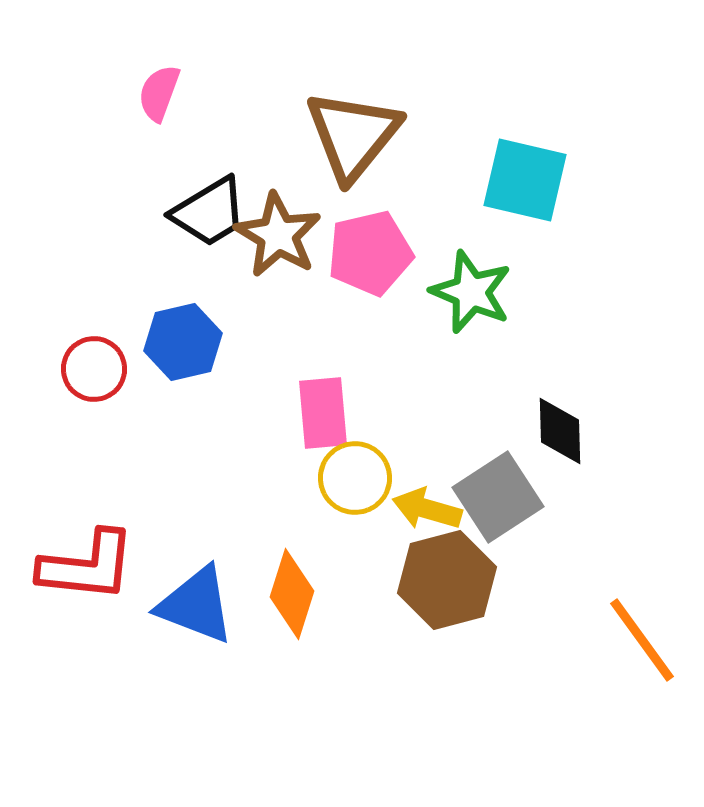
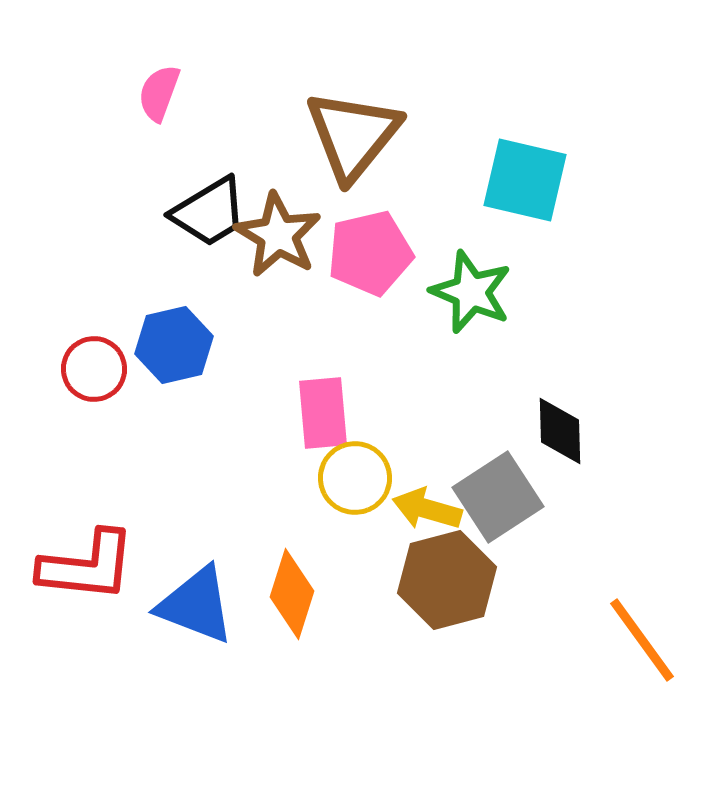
blue hexagon: moved 9 px left, 3 px down
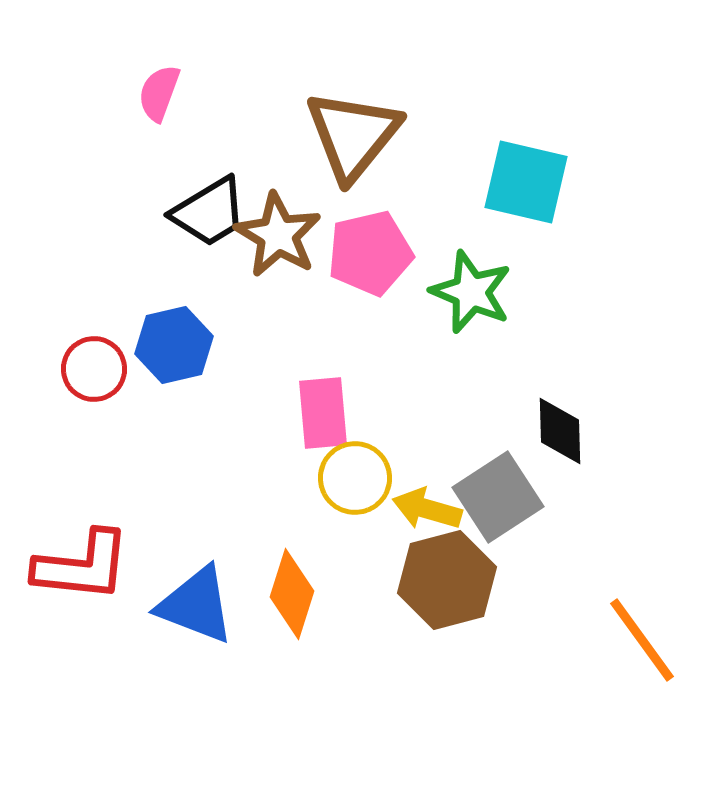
cyan square: moved 1 px right, 2 px down
red L-shape: moved 5 px left
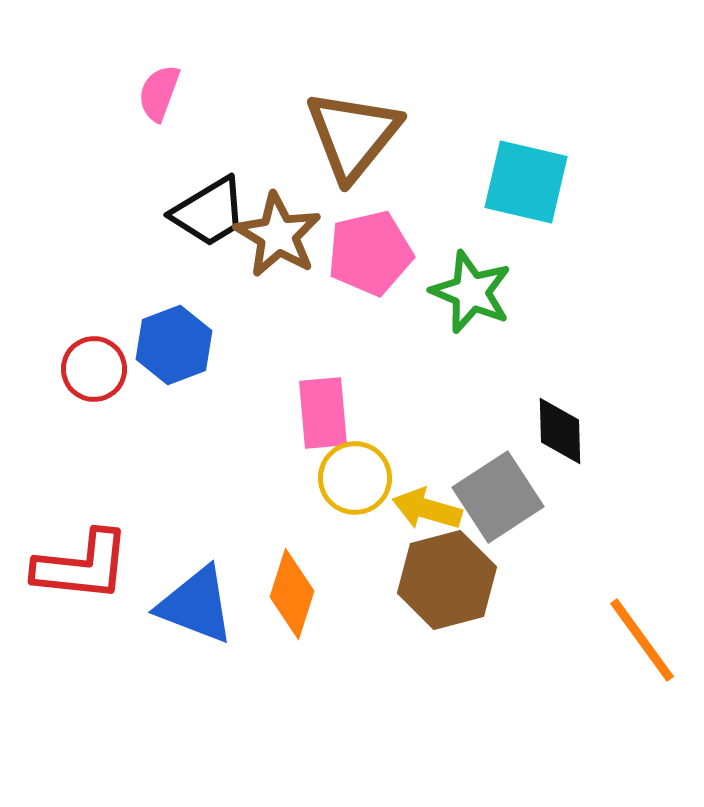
blue hexagon: rotated 8 degrees counterclockwise
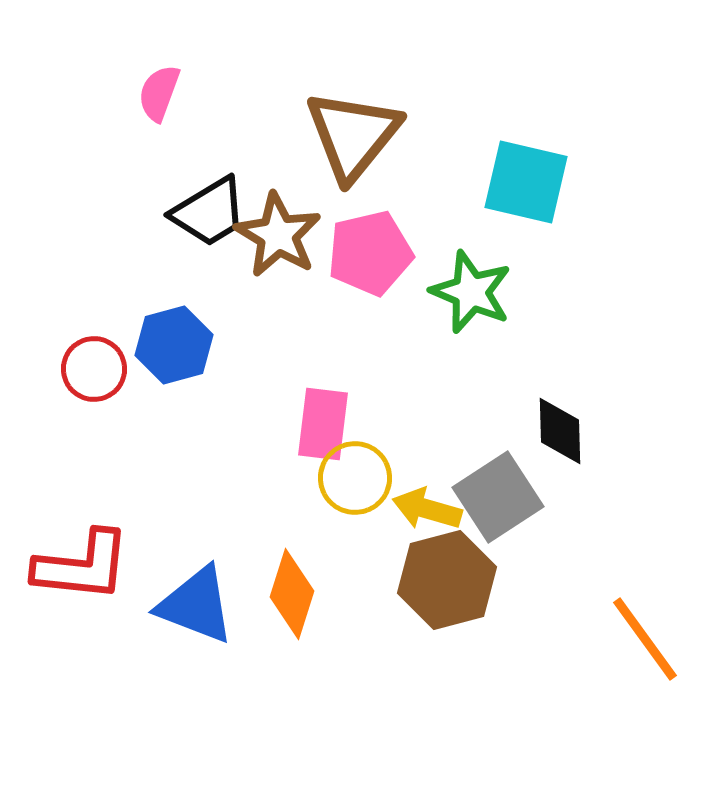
blue hexagon: rotated 6 degrees clockwise
pink rectangle: moved 11 px down; rotated 12 degrees clockwise
orange line: moved 3 px right, 1 px up
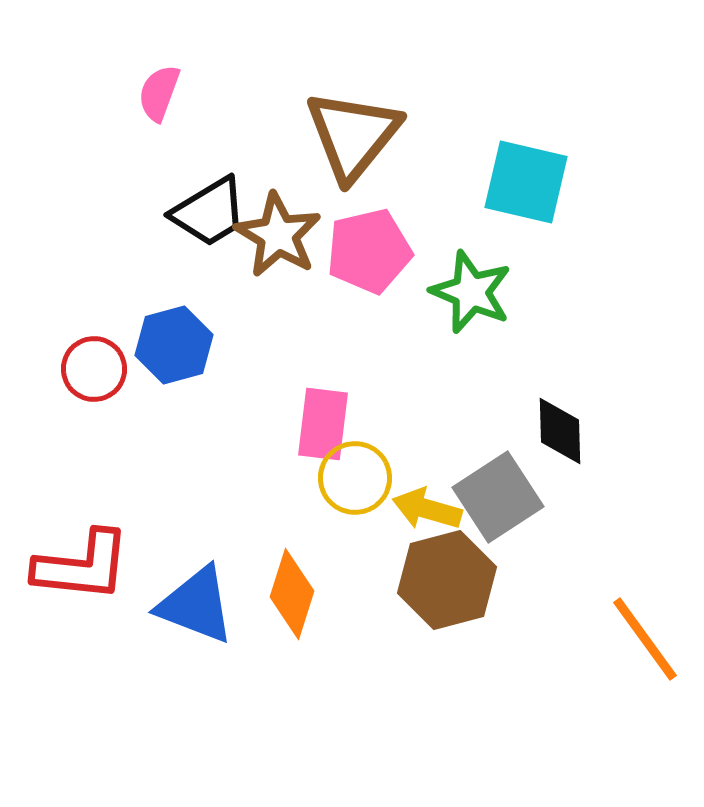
pink pentagon: moved 1 px left, 2 px up
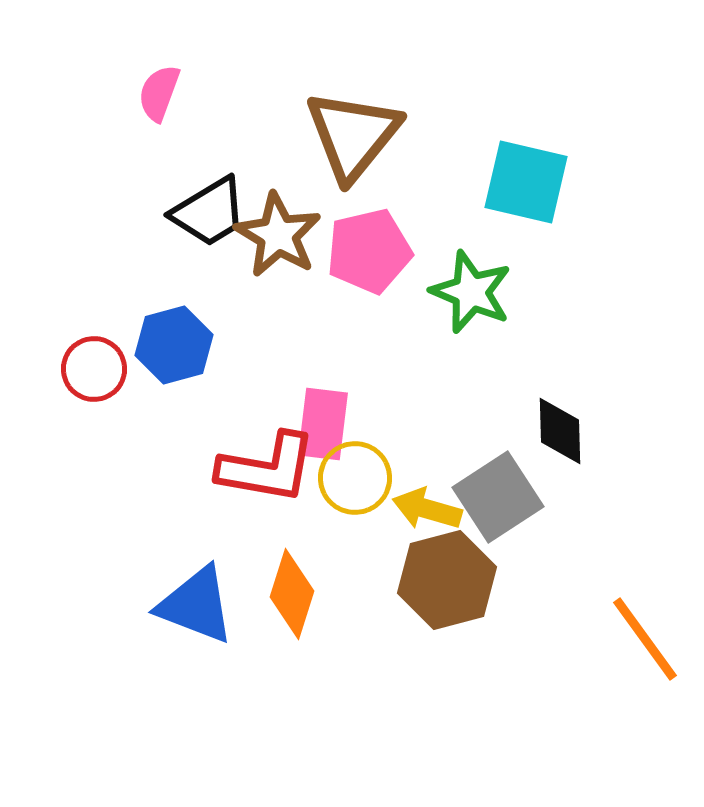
red L-shape: moved 185 px right, 98 px up; rotated 4 degrees clockwise
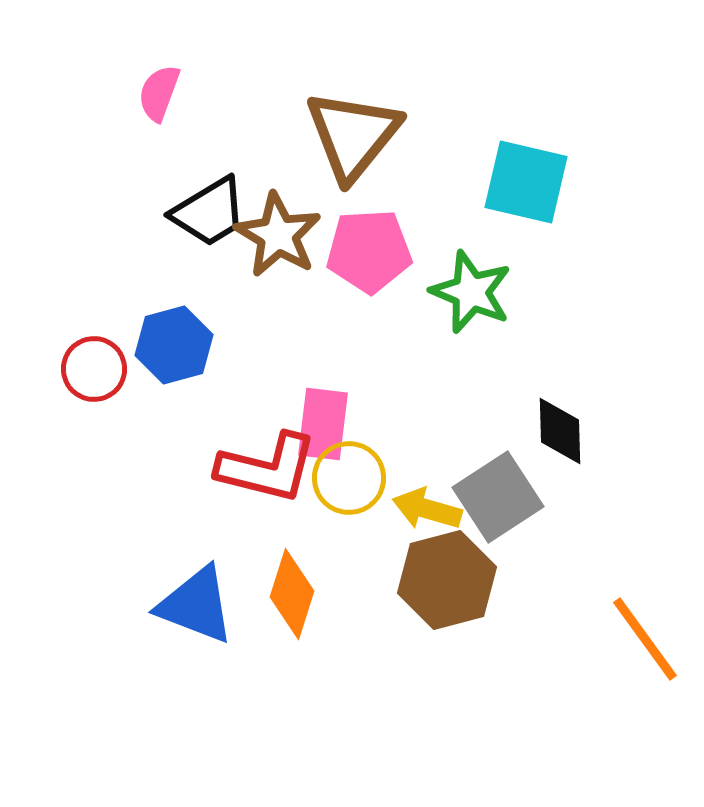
pink pentagon: rotated 10 degrees clockwise
red L-shape: rotated 4 degrees clockwise
yellow circle: moved 6 px left
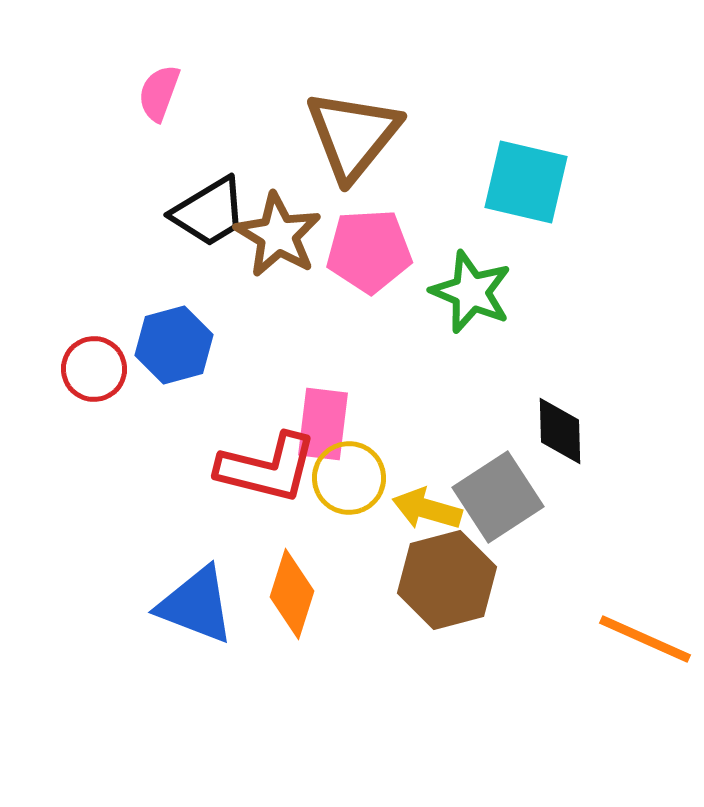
orange line: rotated 30 degrees counterclockwise
